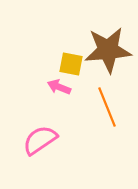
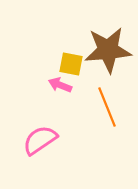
pink arrow: moved 1 px right, 2 px up
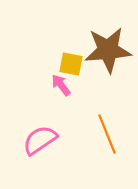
pink arrow: moved 1 px right; rotated 30 degrees clockwise
orange line: moved 27 px down
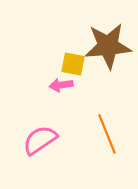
brown star: moved 4 px up
yellow square: moved 2 px right
pink arrow: rotated 60 degrees counterclockwise
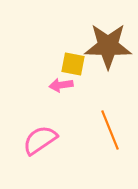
brown star: rotated 6 degrees clockwise
orange line: moved 3 px right, 4 px up
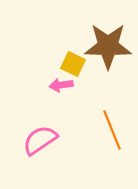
yellow square: rotated 15 degrees clockwise
orange line: moved 2 px right
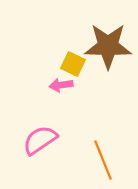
orange line: moved 9 px left, 30 px down
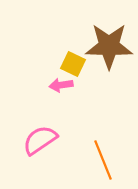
brown star: moved 1 px right
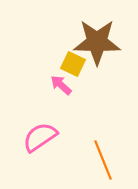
brown star: moved 12 px left, 4 px up
pink arrow: rotated 50 degrees clockwise
pink semicircle: moved 3 px up
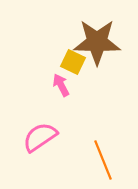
yellow square: moved 2 px up
pink arrow: rotated 20 degrees clockwise
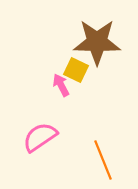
yellow square: moved 3 px right, 8 px down
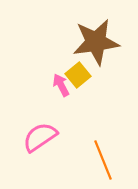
brown star: moved 1 px left; rotated 9 degrees counterclockwise
yellow square: moved 2 px right, 5 px down; rotated 25 degrees clockwise
